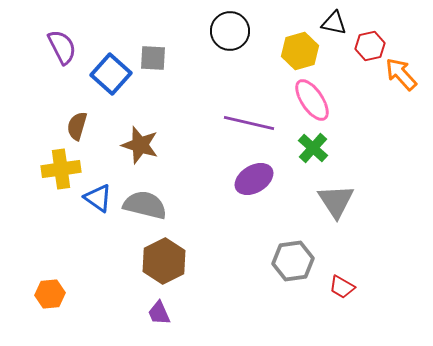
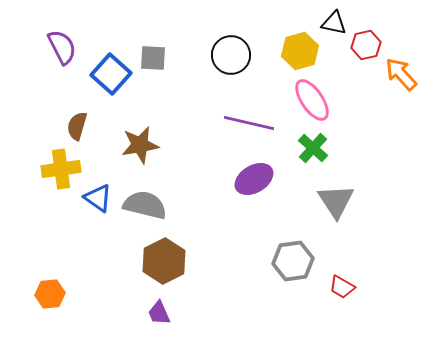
black circle: moved 1 px right, 24 px down
red hexagon: moved 4 px left, 1 px up
brown star: rotated 27 degrees counterclockwise
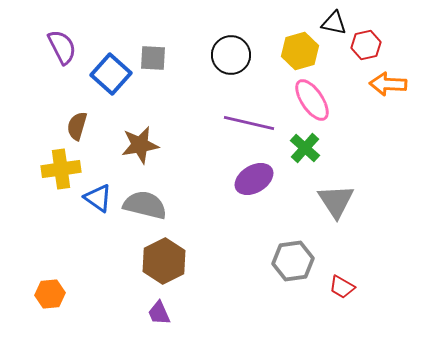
orange arrow: moved 13 px left, 10 px down; rotated 45 degrees counterclockwise
green cross: moved 8 px left
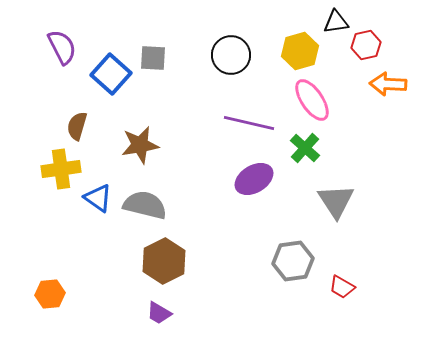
black triangle: moved 2 px right, 1 px up; rotated 20 degrees counterclockwise
purple trapezoid: rotated 36 degrees counterclockwise
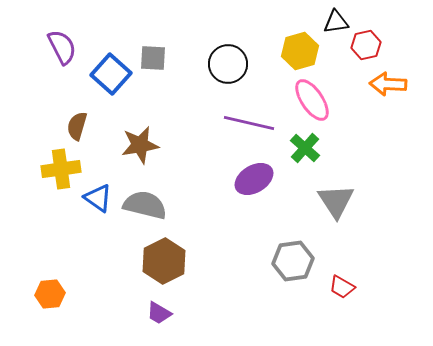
black circle: moved 3 px left, 9 px down
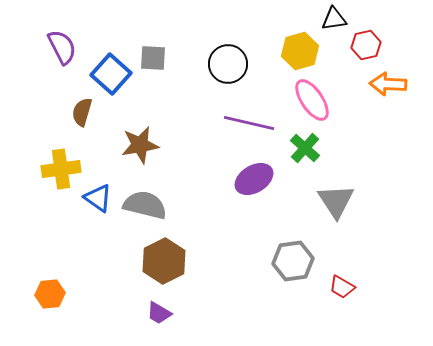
black triangle: moved 2 px left, 3 px up
brown semicircle: moved 5 px right, 14 px up
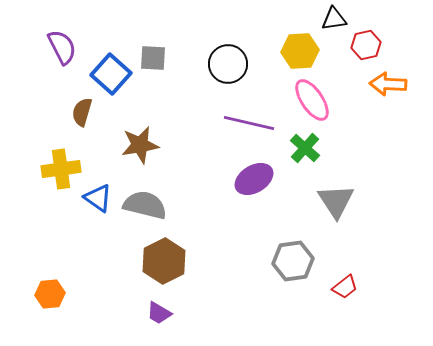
yellow hexagon: rotated 12 degrees clockwise
red trapezoid: moved 3 px right; rotated 68 degrees counterclockwise
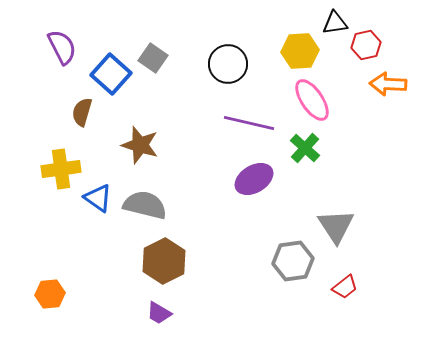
black triangle: moved 1 px right, 4 px down
gray square: rotated 32 degrees clockwise
brown star: rotated 27 degrees clockwise
gray triangle: moved 25 px down
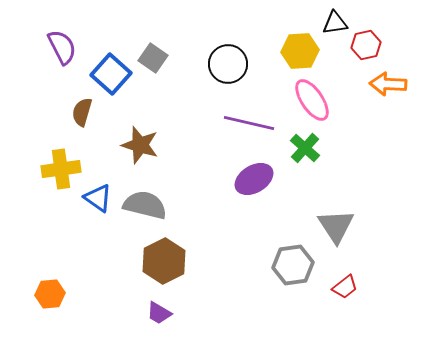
gray hexagon: moved 4 px down
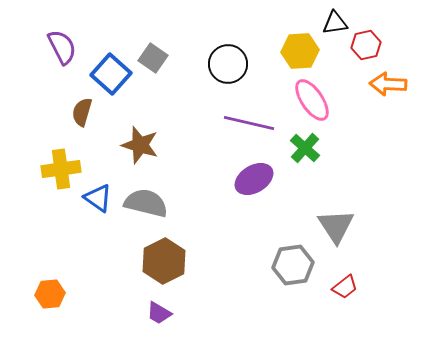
gray semicircle: moved 1 px right, 2 px up
